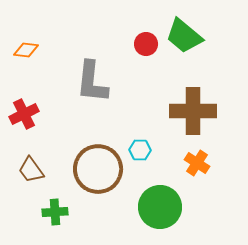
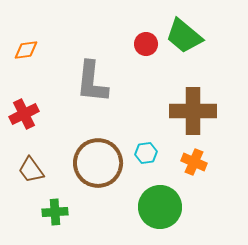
orange diamond: rotated 15 degrees counterclockwise
cyan hexagon: moved 6 px right, 3 px down; rotated 10 degrees counterclockwise
orange cross: moved 3 px left, 1 px up; rotated 10 degrees counterclockwise
brown circle: moved 6 px up
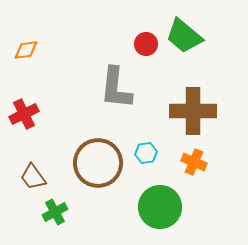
gray L-shape: moved 24 px right, 6 px down
brown trapezoid: moved 2 px right, 7 px down
green cross: rotated 25 degrees counterclockwise
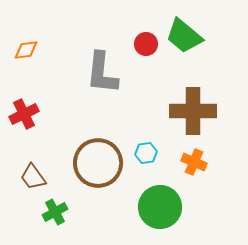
gray L-shape: moved 14 px left, 15 px up
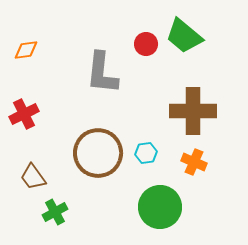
brown circle: moved 10 px up
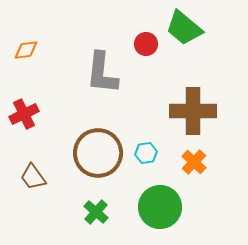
green trapezoid: moved 8 px up
orange cross: rotated 20 degrees clockwise
green cross: moved 41 px right; rotated 20 degrees counterclockwise
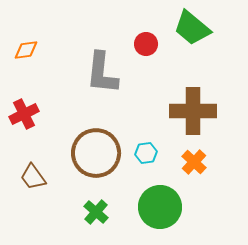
green trapezoid: moved 8 px right
brown circle: moved 2 px left
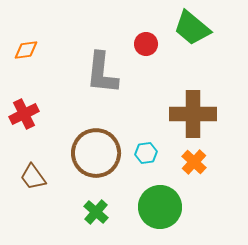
brown cross: moved 3 px down
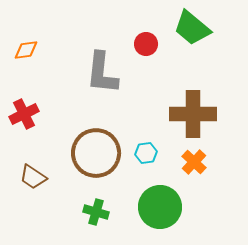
brown trapezoid: rotated 20 degrees counterclockwise
green cross: rotated 25 degrees counterclockwise
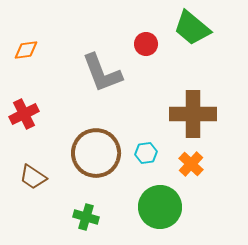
gray L-shape: rotated 27 degrees counterclockwise
orange cross: moved 3 px left, 2 px down
green cross: moved 10 px left, 5 px down
